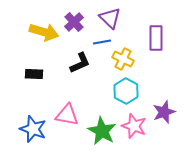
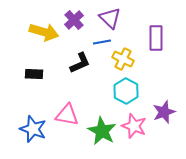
purple cross: moved 2 px up
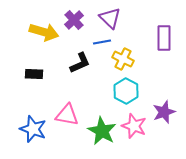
purple rectangle: moved 8 px right
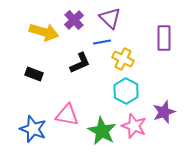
black rectangle: rotated 18 degrees clockwise
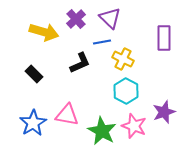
purple cross: moved 2 px right, 1 px up
black rectangle: rotated 24 degrees clockwise
blue star: moved 6 px up; rotated 20 degrees clockwise
